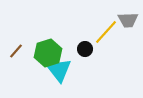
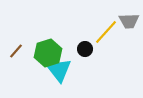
gray trapezoid: moved 1 px right, 1 px down
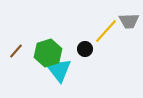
yellow line: moved 1 px up
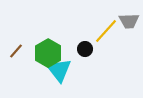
green hexagon: rotated 12 degrees counterclockwise
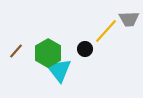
gray trapezoid: moved 2 px up
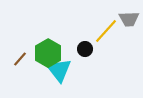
brown line: moved 4 px right, 8 px down
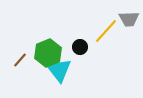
black circle: moved 5 px left, 2 px up
green hexagon: rotated 8 degrees clockwise
brown line: moved 1 px down
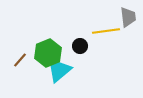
gray trapezoid: moved 1 px left, 2 px up; rotated 95 degrees counterclockwise
yellow line: rotated 40 degrees clockwise
black circle: moved 1 px up
cyan triangle: rotated 28 degrees clockwise
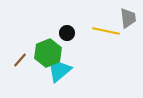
gray trapezoid: moved 1 px down
yellow line: rotated 20 degrees clockwise
black circle: moved 13 px left, 13 px up
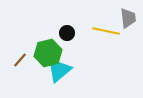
green hexagon: rotated 8 degrees clockwise
